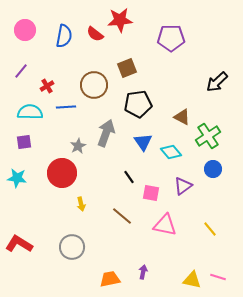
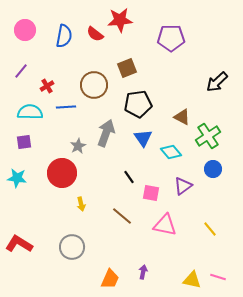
blue triangle: moved 4 px up
orange trapezoid: rotated 125 degrees clockwise
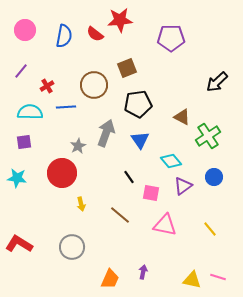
blue triangle: moved 3 px left, 2 px down
cyan diamond: moved 9 px down
blue circle: moved 1 px right, 8 px down
brown line: moved 2 px left, 1 px up
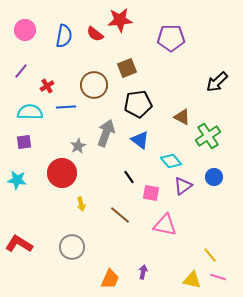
blue triangle: rotated 18 degrees counterclockwise
cyan star: moved 2 px down
yellow line: moved 26 px down
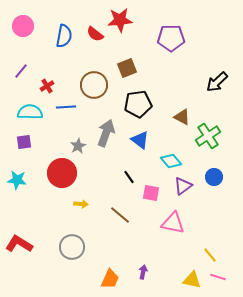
pink circle: moved 2 px left, 4 px up
yellow arrow: rotated 72 degrees counterclockwise
pink triangle: moved 8 px right, 2 px up
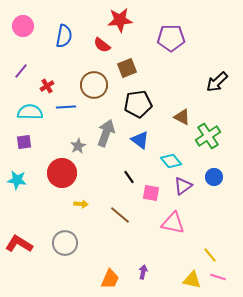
red semicircle: moved 7 px right, 11 px down
gray circle: moved 7 px left, 4 px up
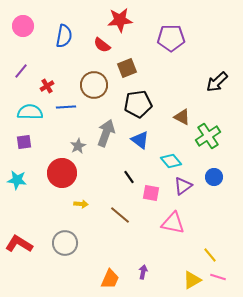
yellow triangle: rotated 42 degrees counterclockwise
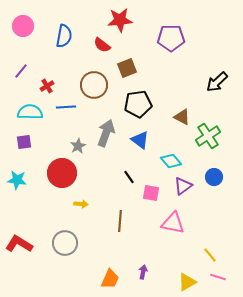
brown line: moved 6 px down; rotated 55 degrees clockwise
yellow triangle: moved 5 px left, 2 px down
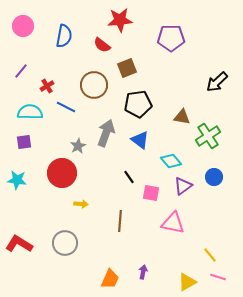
blue line: rotated 30 degrees clockwise
brown triangle: rotated 18 degrees counterclockwise
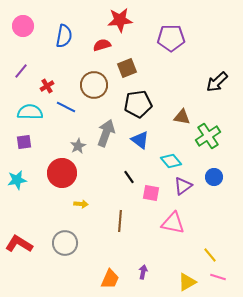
red semicircle: rotated 126 degrees clockwise
cyan star: rotated 18 degrees counterclockwise
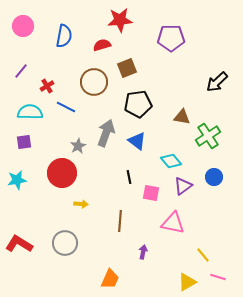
brown circle: moved 3 px up
blue triangle: moved 3 px left, 1 px down
black line: rotated 24 degrees clockwise
yellow line: moved 7 px left
purple arrow: moved 20 px up
